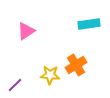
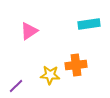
pink triangle: moved 3 px right
orange cross: rotated 25 degrees clockwise
purple line: moved 1 px right, 1 px down
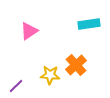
orange cross: rotated 35 degrees counterclockwise
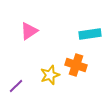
cyan rectangle: moved 1 px right, 10 px down
orange cross: rotated 30 degrees counterclockwise
yellow star: rotated 24 degrees counterclockwise
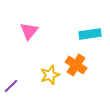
pink triangle: rotated 18 degrees counterclockwise
orange cross: rotated 15 degrees clockwise
purple line: moved 5 px left
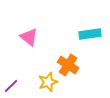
pink triangle: moved 6 px down; rotated 30 degrees counterclockwise
orange cross: moved 8 px left
yellow star: moved 2 px left, 7 px down
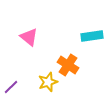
cyan rectangle: moved 2 px right, 2 px down
purple line: moved 1 px down
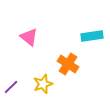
orange cross: moved 1 px up
yellow star: moved 5 px left, 2 px down
